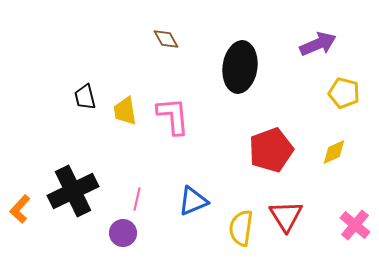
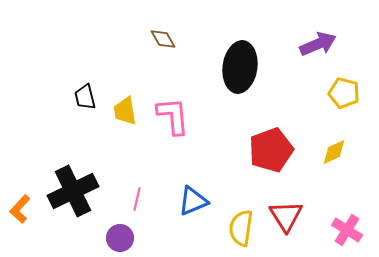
brown diamond: moved 3 px left
pink cross: moved 8 px left, 5 px down; rotated 8 degrees counterclockwise
purple circle: moved 3 px left, 5 px down
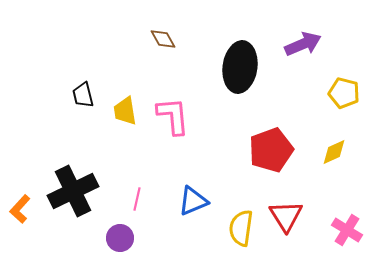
purple arrow: moved 15 px left
black trapezoid: moved 2 px left, 2 px up
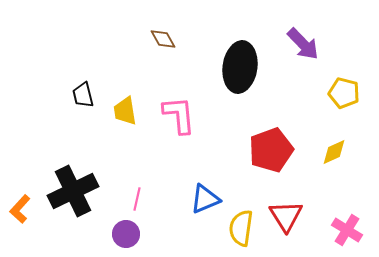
purple arrow: rotated 69 degrees clockwise
pink L-shape: moved 6 px right, 1 px up
blue triangle: moved 12 px right, 2 px up
purple circle: moved 6 px right, 4 px up
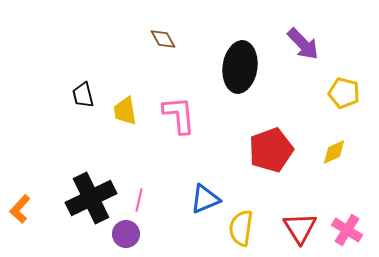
black cross: moved 18 px right, 7 px down
pink line: moved 2 px right, 1 px down
red triangle: moved 14 px right, 12 px down
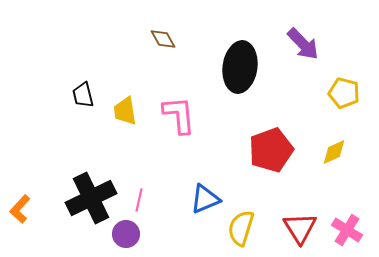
yellow semicircle: rotated 9 degrees clockwise
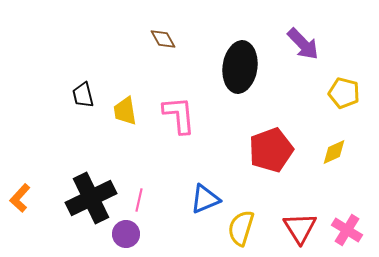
orange L-shape: moved 11 px up
